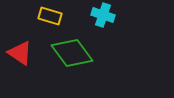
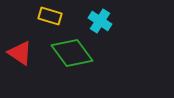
cyan cross: moved 3 px left, 6 px down; rotated 15 degrees clockwise
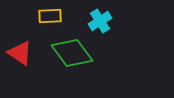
yellow rectangle: rotated 20 degrees counterclockwise
cyan cross: rotated 25 degrees clockwise
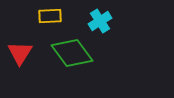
red triangle: rotated 28 degrees clockwise
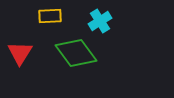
green diamond: moved 4 px right
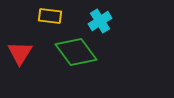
yellow rectangle: rotated 10 degrees clockwise
green diamond: moved 1 px up
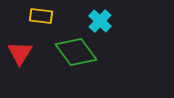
yellow rectangle: moved 9 px left
cyan cross: rotated 15 degrees counterclockwise
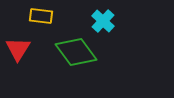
cyan cross: moved 3 px right
red triangle: moved 2 px left, 4 px up
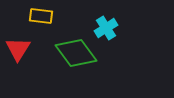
cyan cross: moved 3 px right, 7 px down; rotated 15 degrees clockwise
green diamond: moved 1 px down
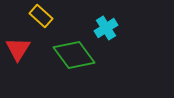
yellow rectangle: rotated 35 degrees clockwise
green diamond: moved 2 px left, 2 px down
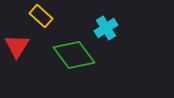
red triangle: moved 1 px left, 3 px up
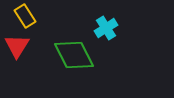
yellow rectangle: moved 16 px left; rotated 15 degrees clockwise
green diamond: rotated 9 degrees clockwise
